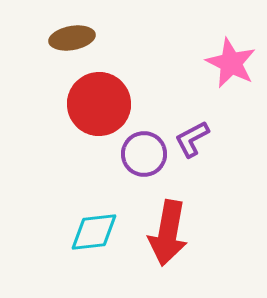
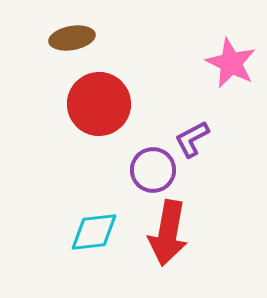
purple circle: moved 9 px right, 16 px down
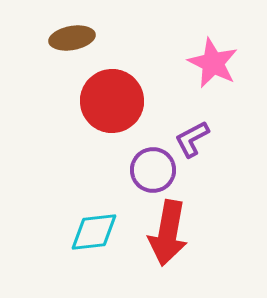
pink star: moved 18 px left
red circle: moved 13 px right, 3 px up
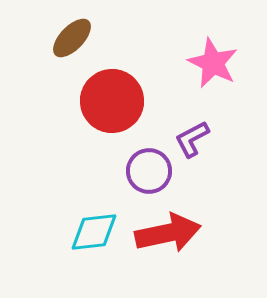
brown ellipse: rotated 36 degrees counterclockwise
purple circle: moved 4 px left, 1 px down
red arrow: rotated 112 degrees counterclockwise
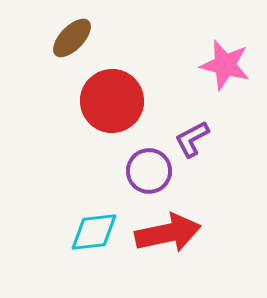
pink star: moved 12 px right, 2 px down; rotated 12 degrees counterclockwise
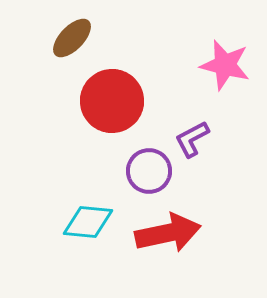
cyan diamond: moved 6 px left, 10 px up; rotated 12 degrees clockwise
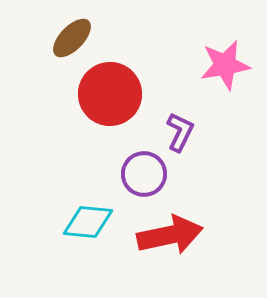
pink star: rotated 24 degrees counterclockwise
red circle: moved 2 px left, 7 px up
purple L-shape: moved 12 px left, 7 px up; rotated 144 degrees clockwise
purple circle: moved 5 px left, 3 px down
red arrow: moved 2 px right, 2 px down
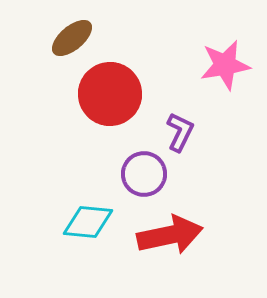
brown ellipse: rotated 6 degrees clockwise
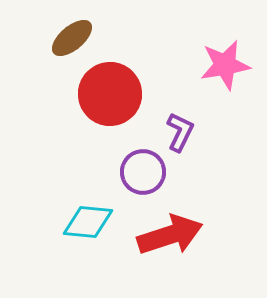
purple circle: moved 1 px left, 2 px up
red arrow: rotated 6 degrees counterclockwise
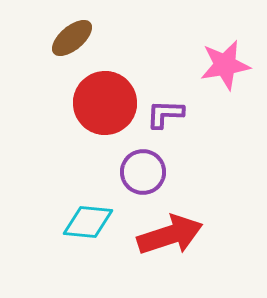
red circle: moved 5 px left, 9 px down
purple L-shape: moved 15 px left, 18 px up; rotated 114 degrees counterclockwise
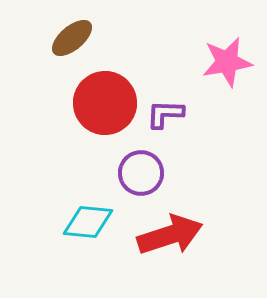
pink star: moved 2 px right, 3 px up
purple circle: moved 2 px left, 1 px down
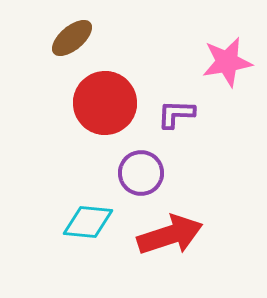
purple L-shape: moved 11 px right
